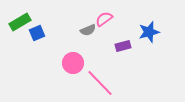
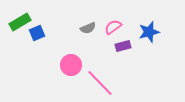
pink semicircle: moved 9 px right, 8 px down
gray semicircle: moved 2 px up
pink circle: moved 2 px left, 2 px down
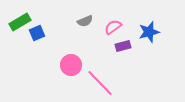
gray semicircle: moved 3 px left, 7 px up
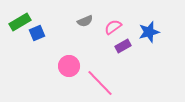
purple rectangle: rotated 14 degrees counterclockwise
pink circle: moved 2 px left, 1 px down
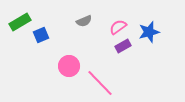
gray semicircle: moved 1 px left
pink semicircle: moved 5 px right
blue square: moved 4 px right, 2 px down
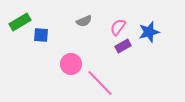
pink semicircle: rotated 18 degrees counterclockwise
blue square: rotated 28 degrees clockwise
pink circle: moved 2 px right, 2 px up
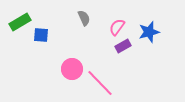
gray semicircle: moved 3 px up; rotated 91 degrees counterclockwise
pink semicircle: moved 1 px left
pink circle: moved 1 px right, 5 px down
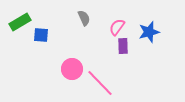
purple rectangle: rotated 63 degrees counterclockwise
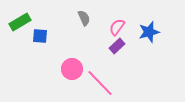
blue square: moved 1 px left, 1 px down
purple rectangle: moved 6 px left; rotated 49 degrees clockwise
